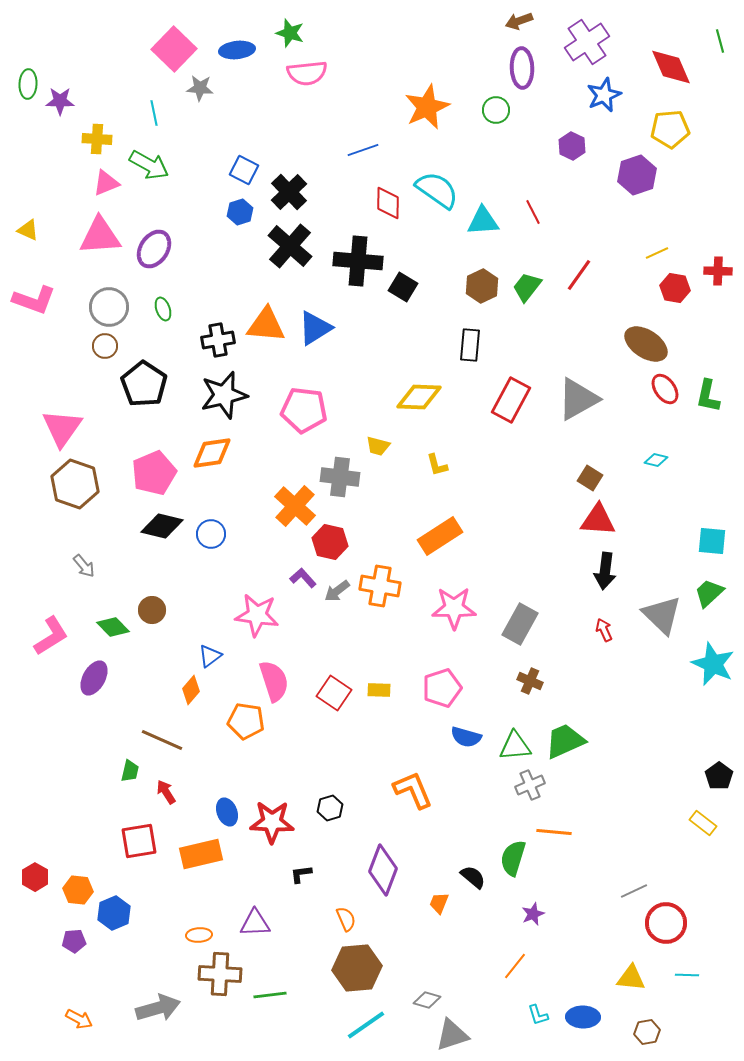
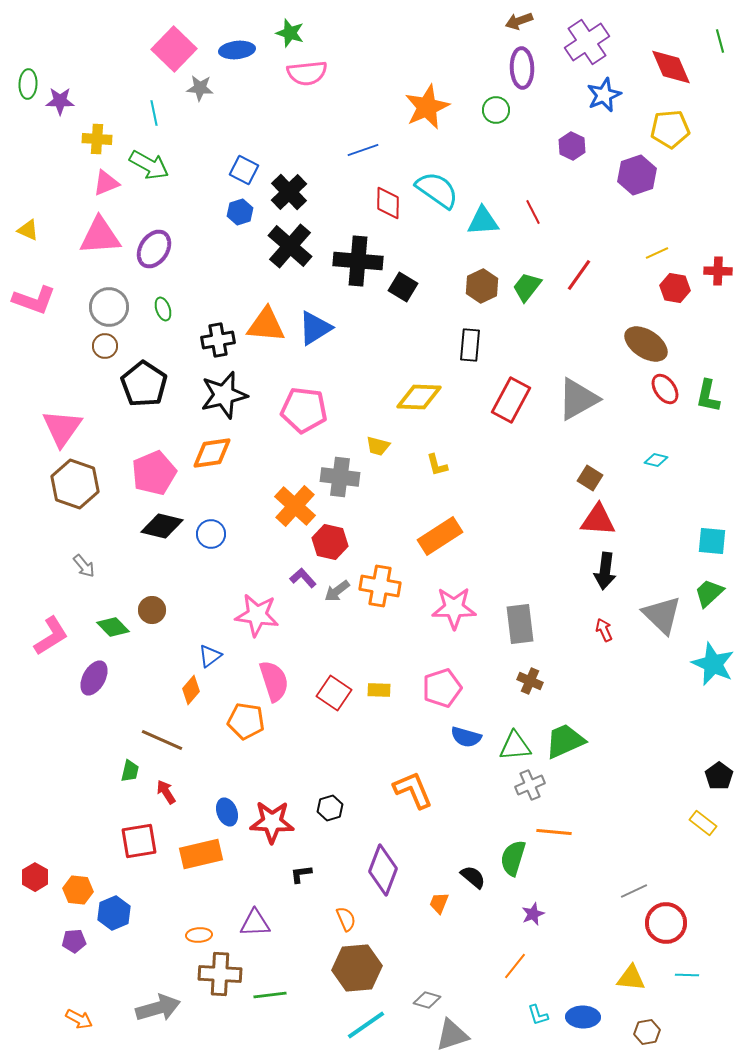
gray rectangle at (520, 624): rotated 36 degrees counterclockwise
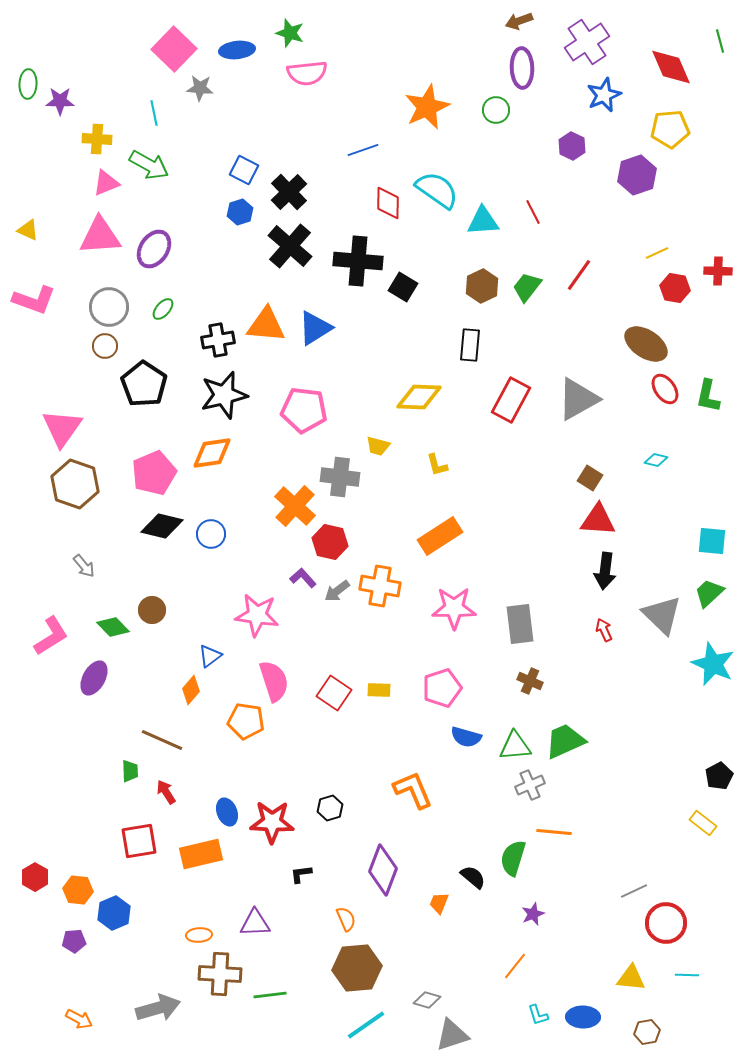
green ellipse at (163, 309): rotated 60 degrees clockwise
green trapezoid at (130, 771): rotated 15 degrees counterclockwise
black pentagon at (719, 776): rotated 8 degrees clockwise
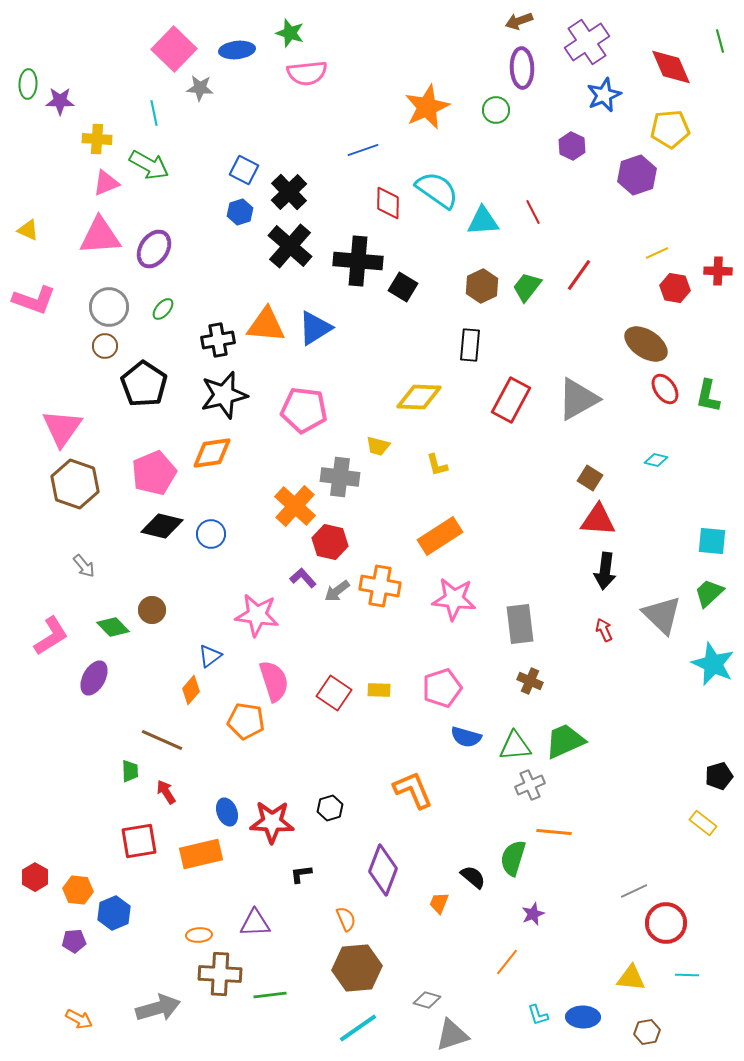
pink star at (454, 608): moved 9 px up; rotated 6 degrees clockwise
black pentagon at (719, 776): rotated 12 degrees clockwise
orange line at (515, 966): moved 8 px left, 4 px up
cyan line at (366, 1025): moved 8 px left, 3 px down
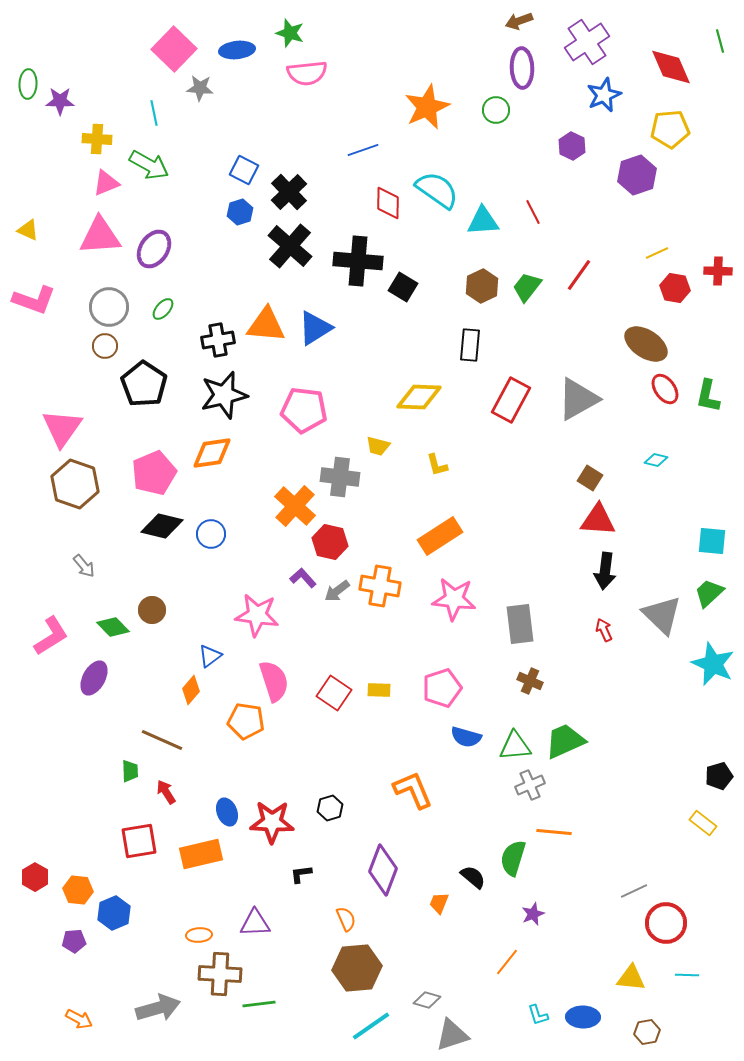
green line at (270, 995): moved 11 px left, 9 px down
cyan line at (358, 1028): moved 13 px right, 2 px up
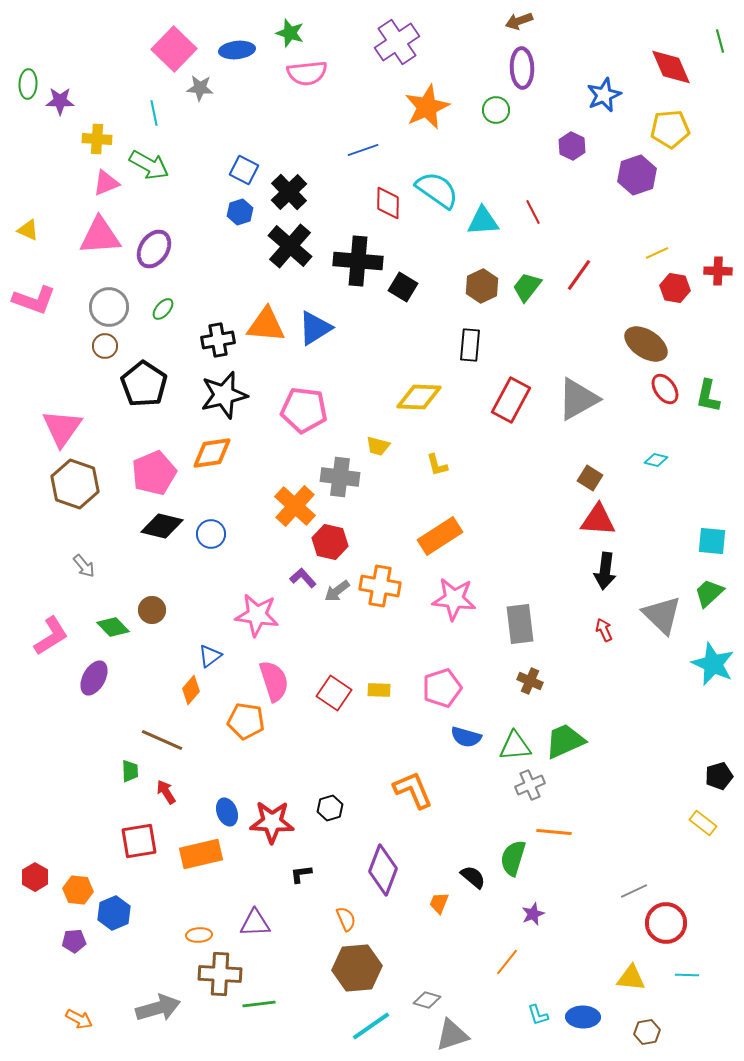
purple cross at (587, 42): moved 190 px left
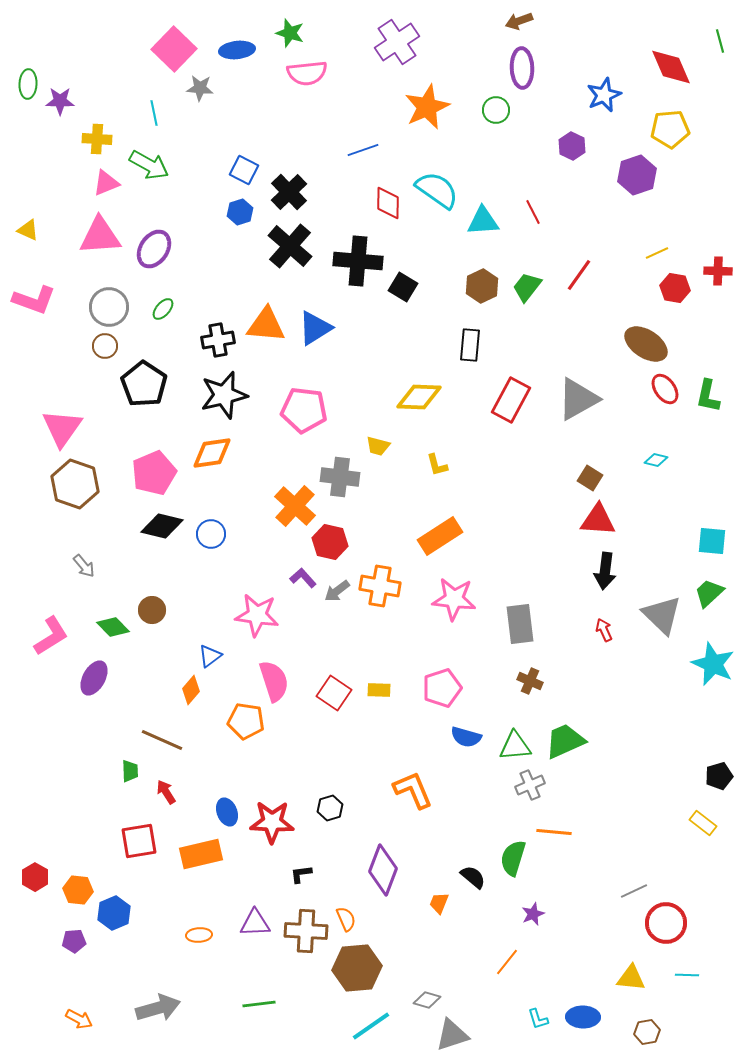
brown cross at (220, 974): moved 86 px right, 43 px up
cyan L-shape at (538, 1015): moved 4 px down
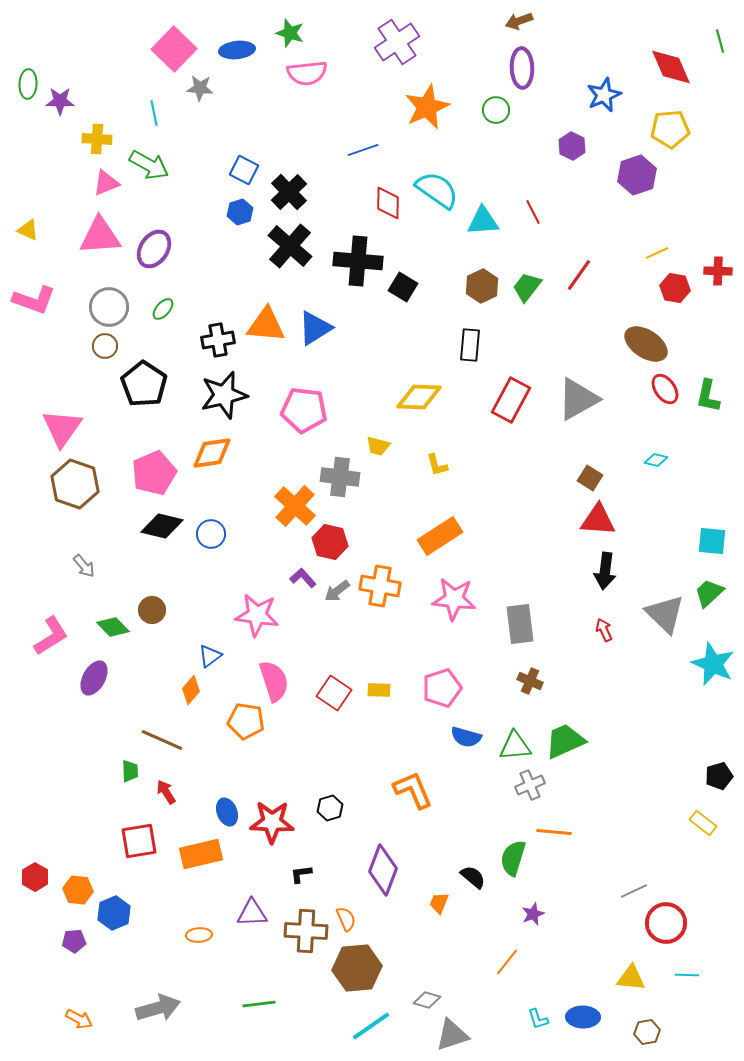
gray triangle at (662, 615): moved 3 px right, 1 px up
purple triangle at (255, 923): moved 3 px left, 10 px up
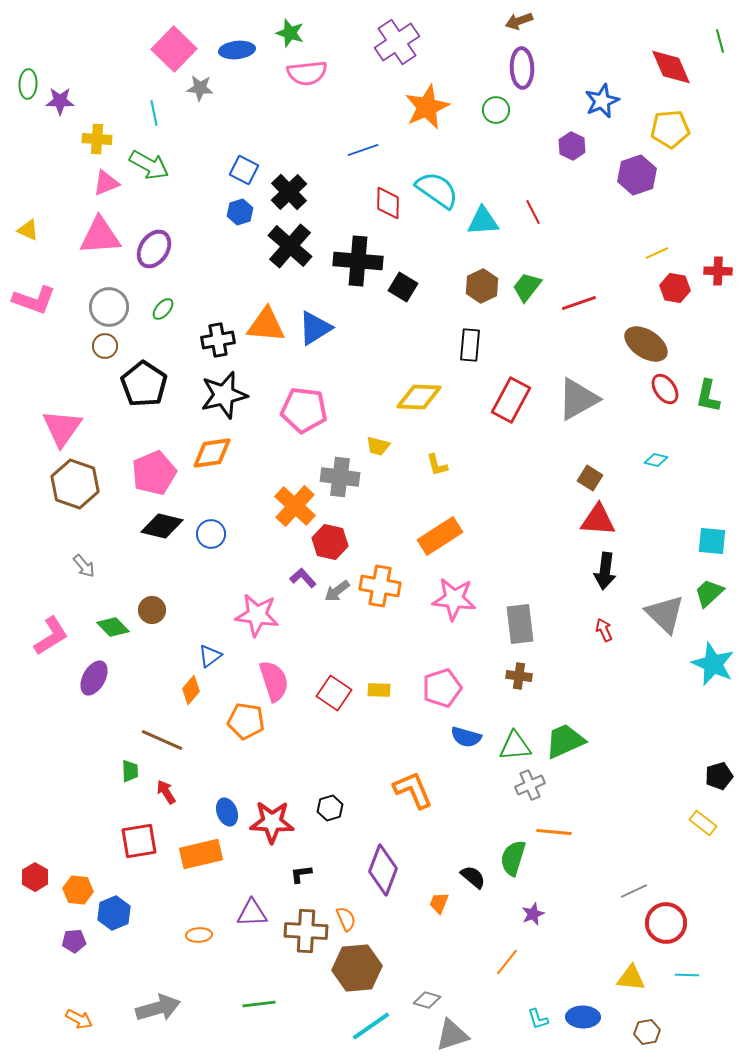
blue star at (604, 95): moved 2 px left, 6 px down
red line at (579, 275): moved 28 px down; rotated 36 degrees clockwise
brown cross at (530, 681): moved 11 px left, 5 px up; rotated 15 degrees counterclockwise
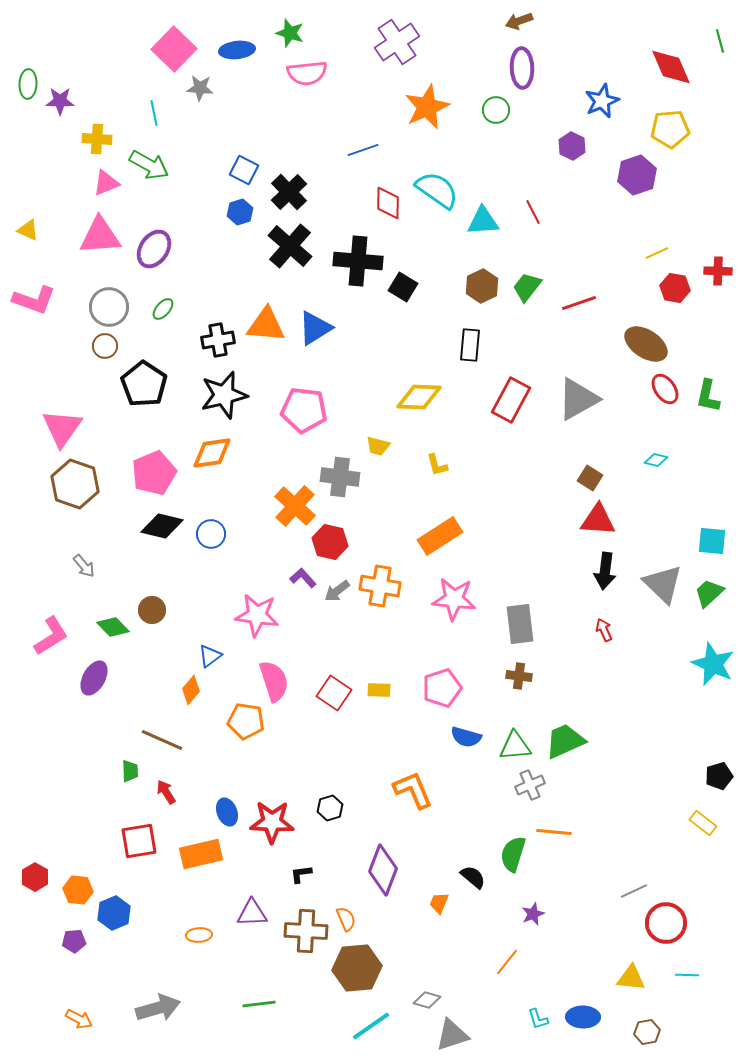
gray triangle at (665, 614): moved 2 px left, 30 px up
green semicircle at (513, 858): moved 4 px up
